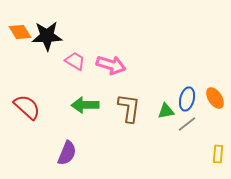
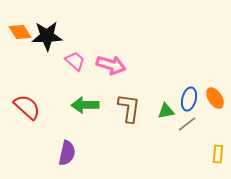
pink trapezoid: rotated 10 degrees clockwise
blue ellipse: moved 2 px right
purple semicircle: rotated 10 degrees counterclockwise
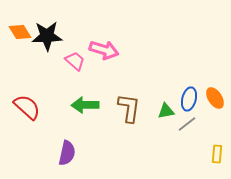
pink arrow: moved 7 px left, 15 px up
yellow rectangle: moved 1 px left
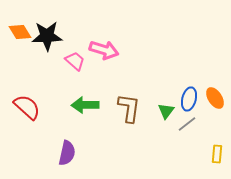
green triangle: rotated 42 degrees counterclockwise
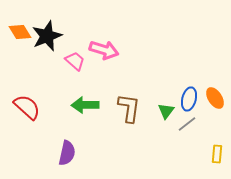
black star: rotated 20 degrees counterclockwise
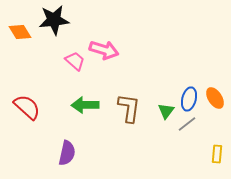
black star: moved 7 px right, 16 px up; rotated 16 degrees clockwise
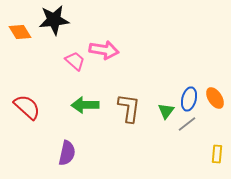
pink arrow: rotated 8 degrees counterclockwise
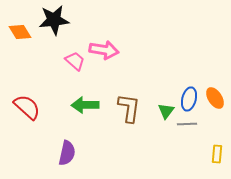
gray line: rotated 36 degrees clockwise
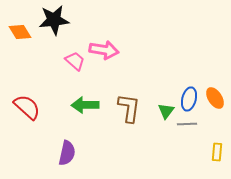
yellow rectangle: moved 2 px up
